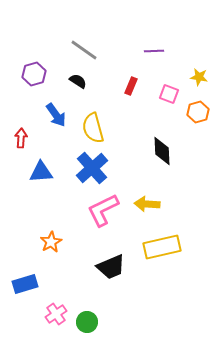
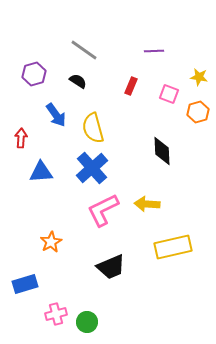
yellow rectangle: moved 11 px right
pink cross: rotated 20 degrees clockwise
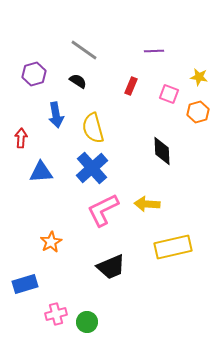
blue arrow: rotated 25 degrees clockwise
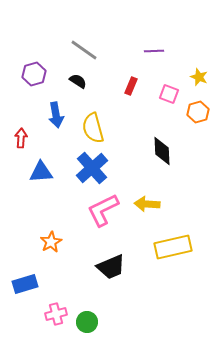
yellow star: rotated 12 degrees clockwise
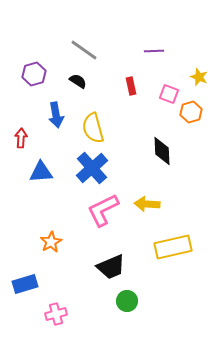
red rectangle: rotated 36 degrees counterclockwise
orange hexagon: moved 7 px left
green circle: moved 40 px right, 21 px up
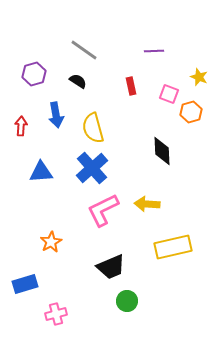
red arrow: moved 12 px up
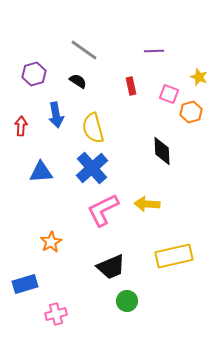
yellow rectangle: moved 1 px right, 9 px down
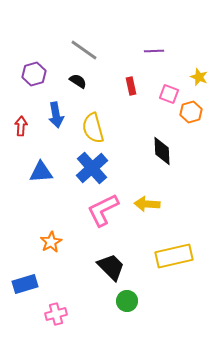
black trapezoid: rotated 112 degrees counterclockwise
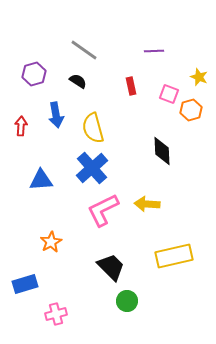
orange hexagon: moved 2 px up
blue triangle: moved 8 px down
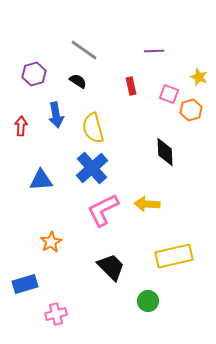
black diamond: moved 3 px right, 1 px down
green circle: moved 21 px right
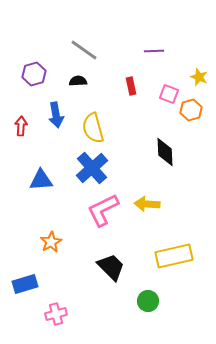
black semicircle: rotated 36 degrees counterclockwise
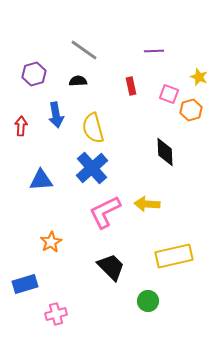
pink L-shape: moved 2 px right, 2 px down
